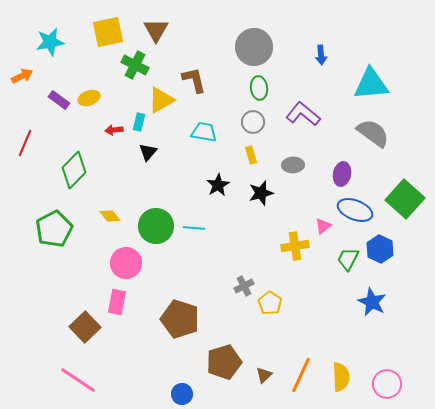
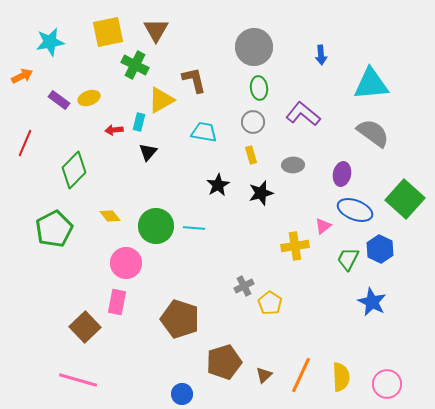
pink line at (78, 380): rotated 18 degrees counterclockwise
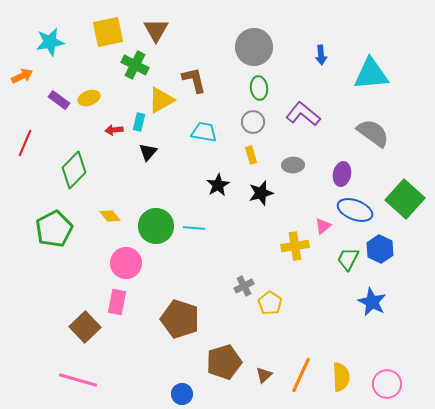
cyan triangle at (371, 84): moved 10 px up
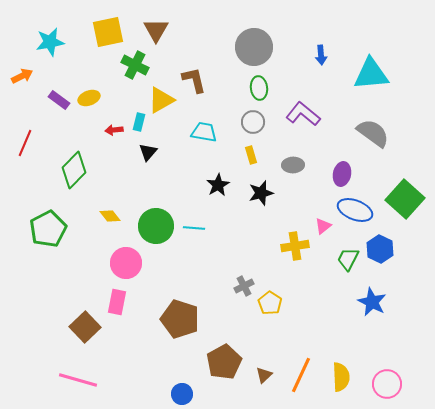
green pentagon at (54, 229): moved 6 px left
brown pentagon at (224, 362): rotated 12 degrees counterclockwise
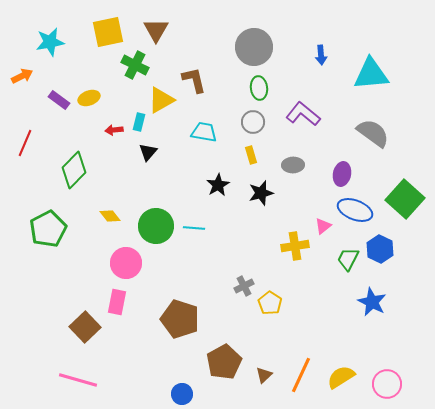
yellow semicircle at (341, 377): rotated 120 degrees counterclockwise
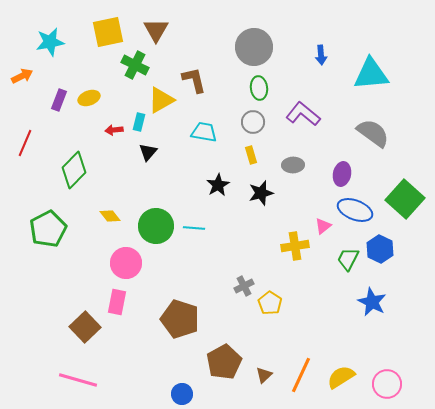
purple rectangle at (59, 100): rotated 75 degrees clockwise
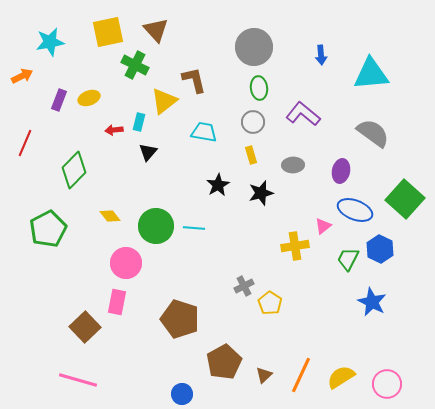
brown triangle at (156, 30): rotated 12 degrees counterclockwise
yellow triangle at (161, 100): moved 3 px right, 1 px down; rotated 8 degrees counterclockwise
purple ellipse at (342, 174): moved 1 px left, 3 px up
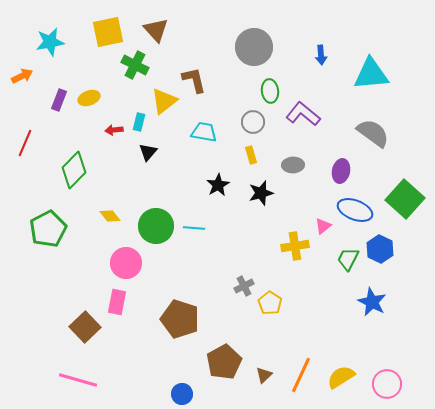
green ellipse at (259, 88): moved 11 px right, 3 px down
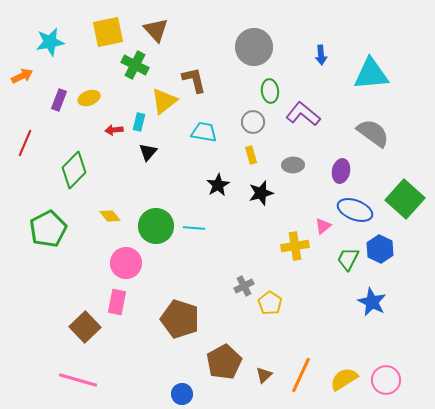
yellow semicircle at (341, 377): moved 3 px right, 2 px down
pink circle at (387, 384): moved 1 px left, 4 px up
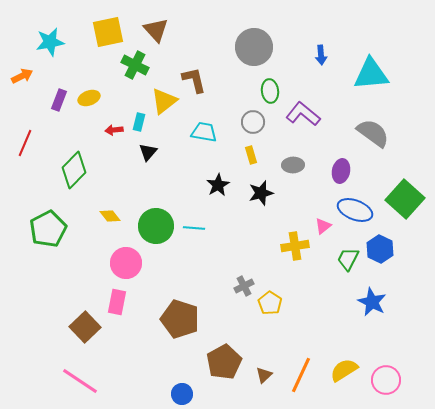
yellow semicircle at (344, 379): moved 9 px up
pink line at (78, 380): moved 2 px right, 1 px down; rotated 18 degrees clockwise
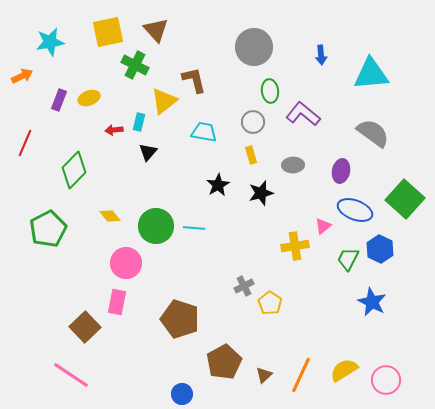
pink line at (80, 381): moved 9 px left, 6 px up
